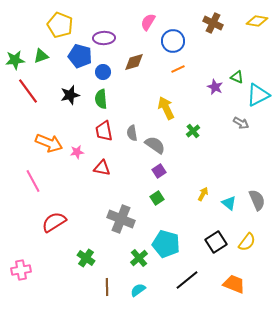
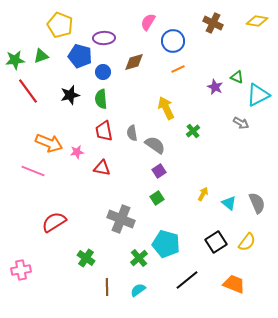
pink line at (33, 181): moved 10 px up; rotated 40 degrees counterclockwise
gray semicircle at (257, 200): moved 3 px down
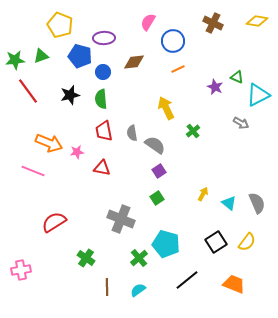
brown diamond at (134, 62): rotated 10 degrees clockwise
